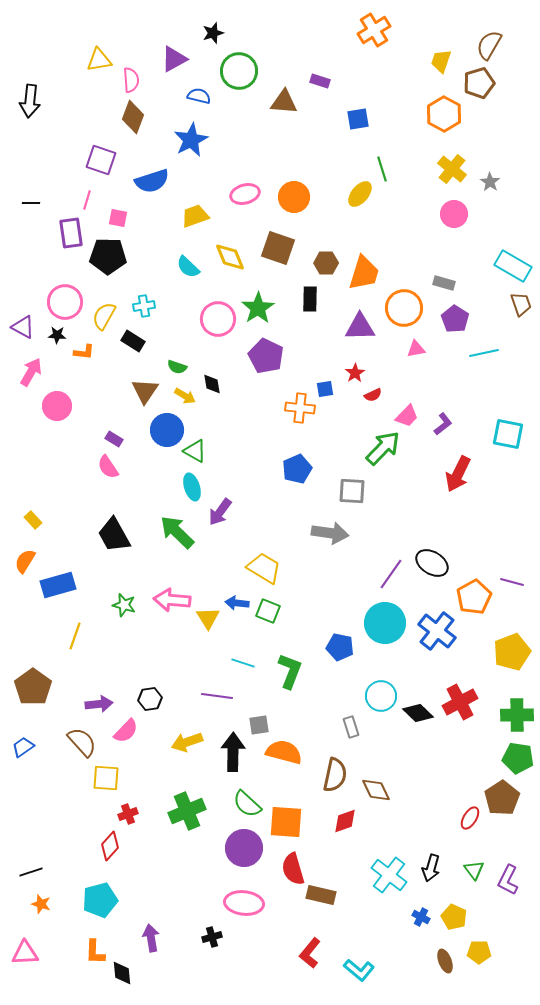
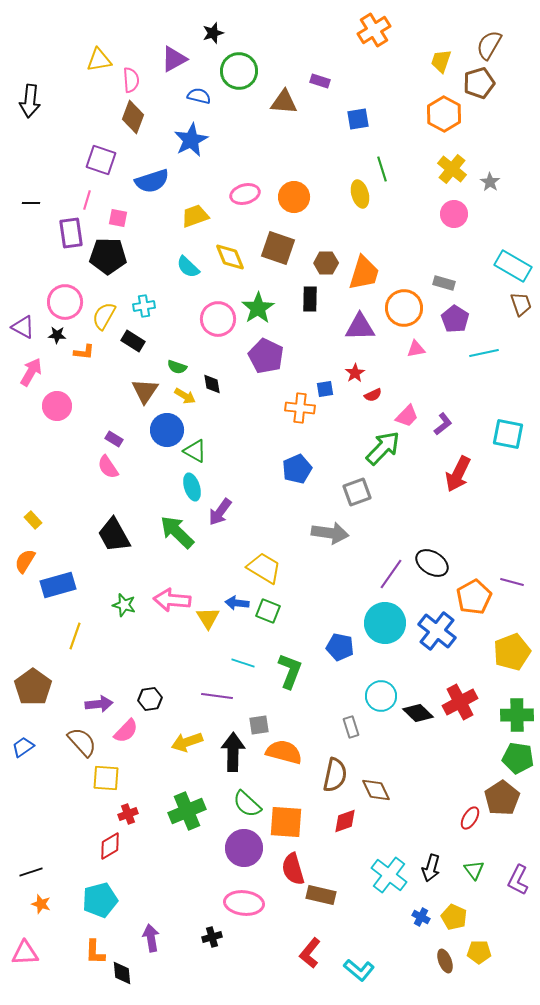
yellow ellipse at (360, 194): rotated 56 degrees counterclockwise
gray square at (352, 491): moved 5 px right, 1 px down; rotated 24 degrees counterclockwise
red diamond at (110, 846): rotated 16 degrees clockwise
purple L-shape at (508, 880): moved 10 px right
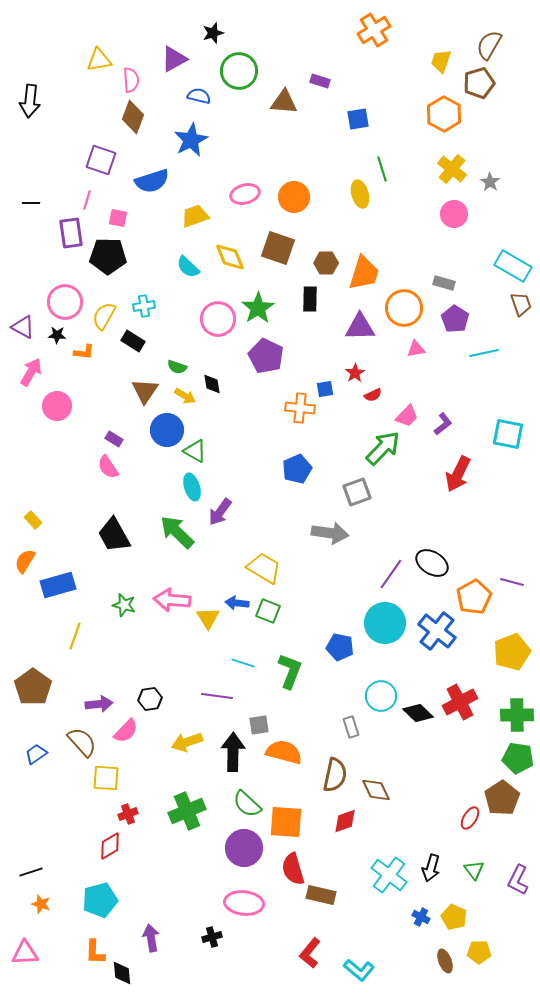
blue trapezoid at (23, 747): moved 13 px right, 7 px down
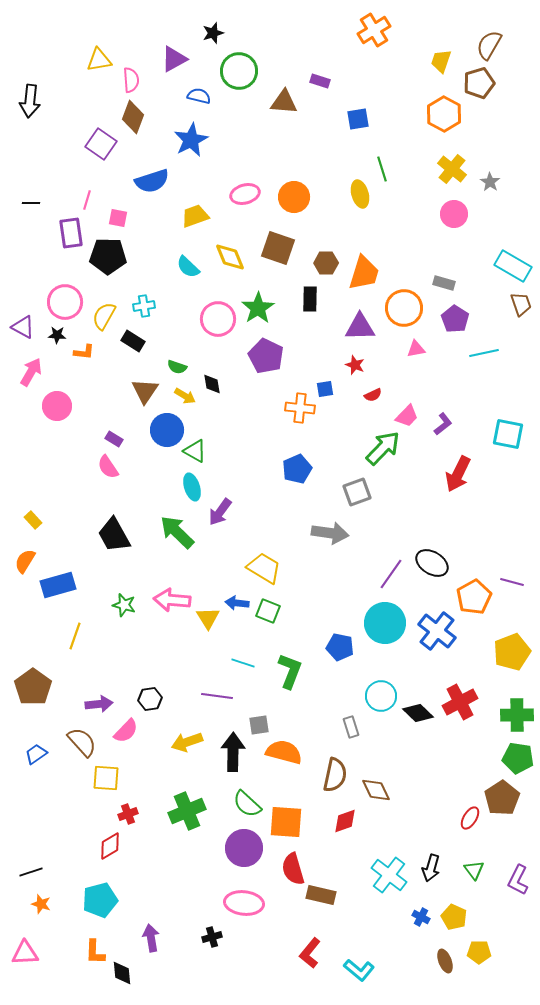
purple square at (101, 160): moved 16 px up; rotated 16 degrees clockwise
red star at (355, 373): moved 8 px up; rotated 18 degrees counterclockwise
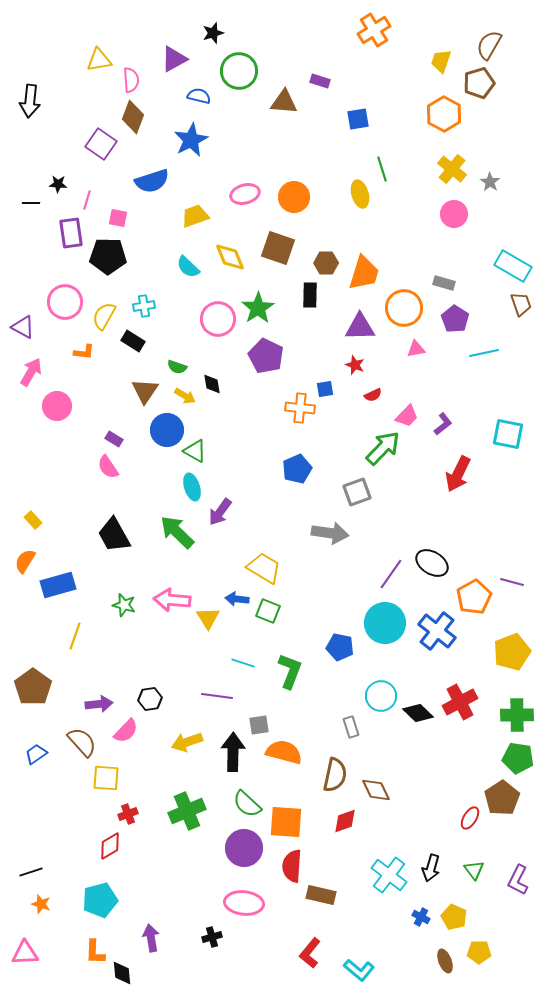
black rectangle at (310, 299): moved 4 px up
black star at (57, 335): moved 1 px right, 151 px up
blue arrow at (237, 603): moved 4 px up
red semicircle at (293, 869): moved 1 px left, 3 px up; rotated 20 degrees clockwise
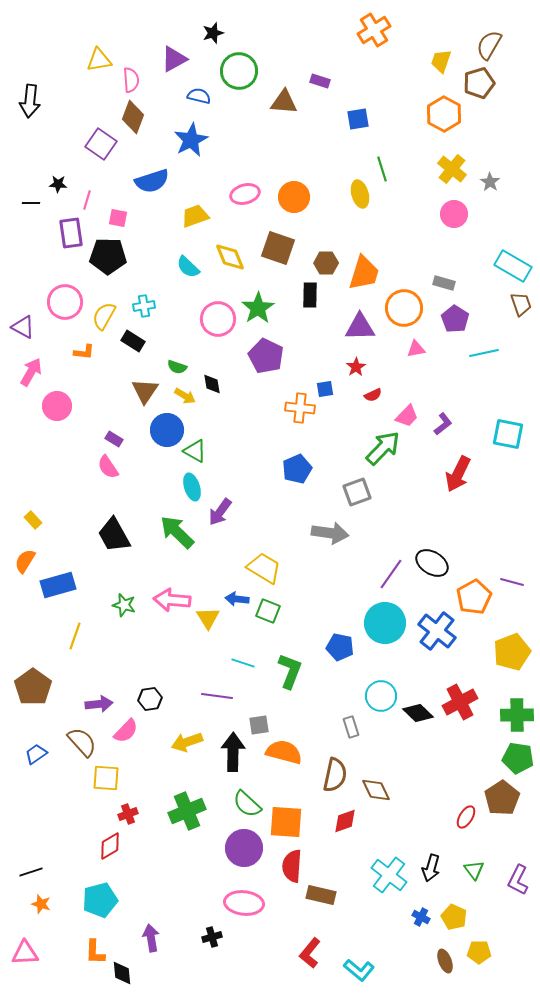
red star at (355, 365): moved 1 px right, 2 px down; rotated 18 degrees clockwise
red ellipse at (470, 818): moved 4 px left, 1 px up
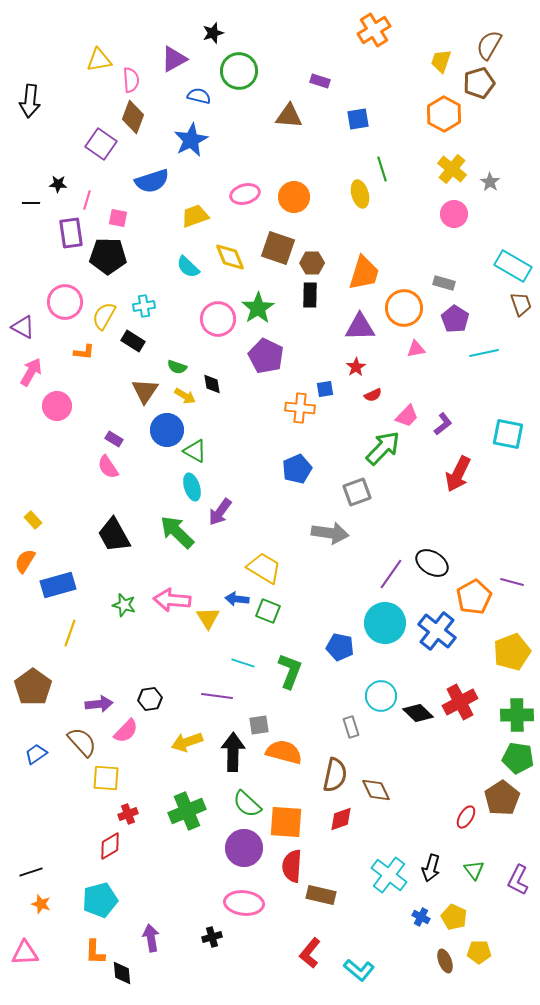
brown triangle at (284, 102): moved 5 px right, 14 px down
brown hexagon at (326, 263): moved 14 px left
yellow line at (75, 636): moved 5 px left, 3 px up
red diamond at (345, 821): moved 4 px left, 2 px up
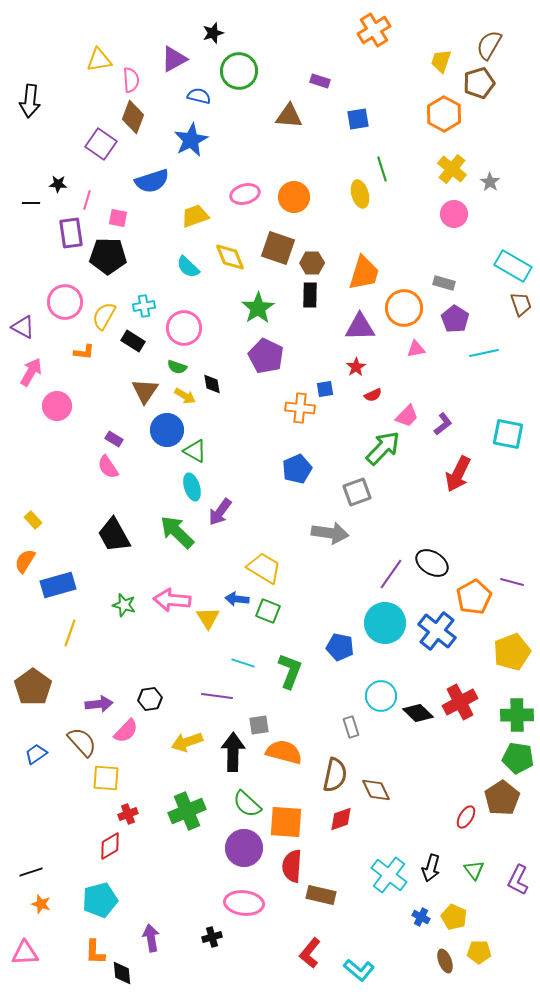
pink circle at (218, 319): moved 34 px left, 9 px down
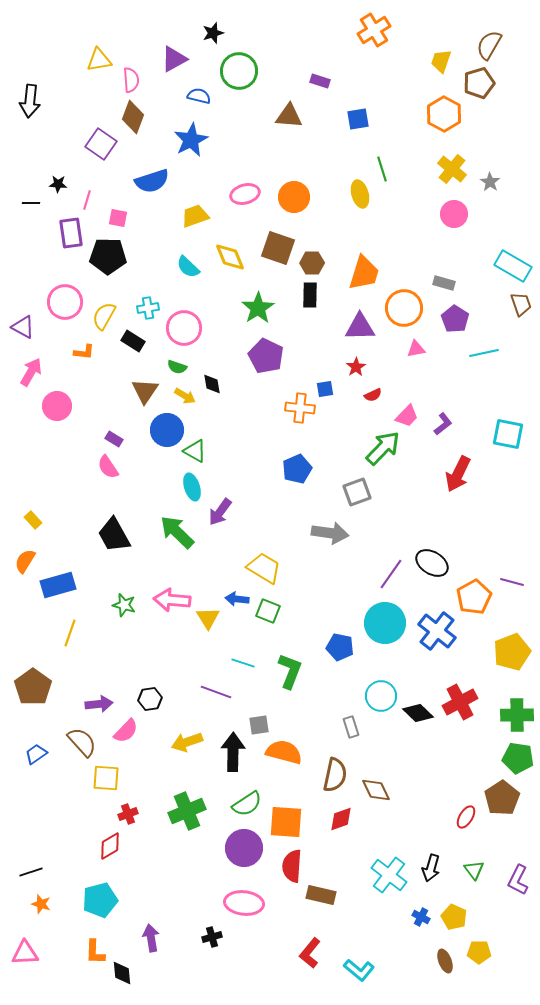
cyan cross at (144, 306): moved 4 px right, 2 px down
purple line at (217, 696): moved 1 px left, 4 px up; rotated 12 degrees clockwise
green semicircle at (247, 804): rotated 76 degrees counterclockwise
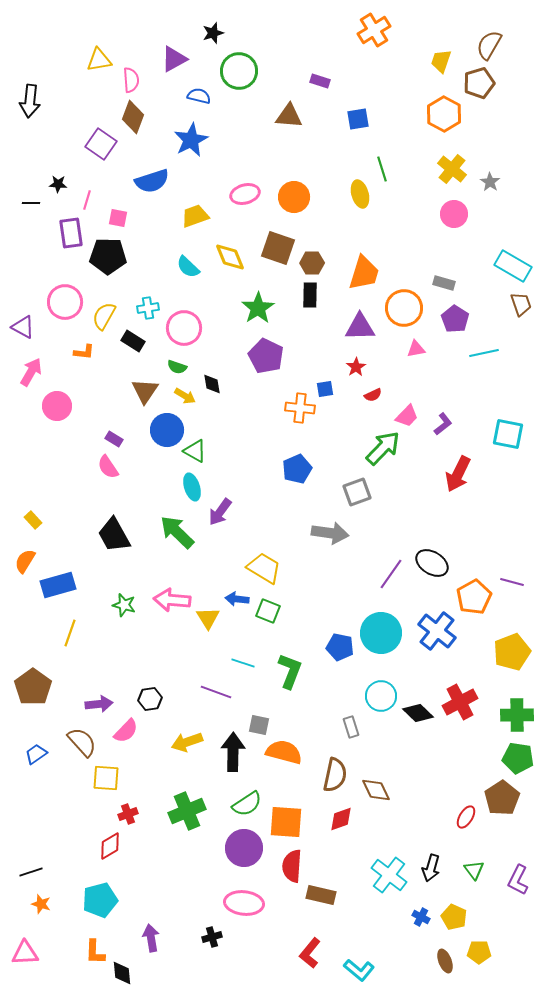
cyan circle at (385, 623): moved 4 px left, 10 px down
gray square at (259, 725): rotated 20 degrees clockwise
